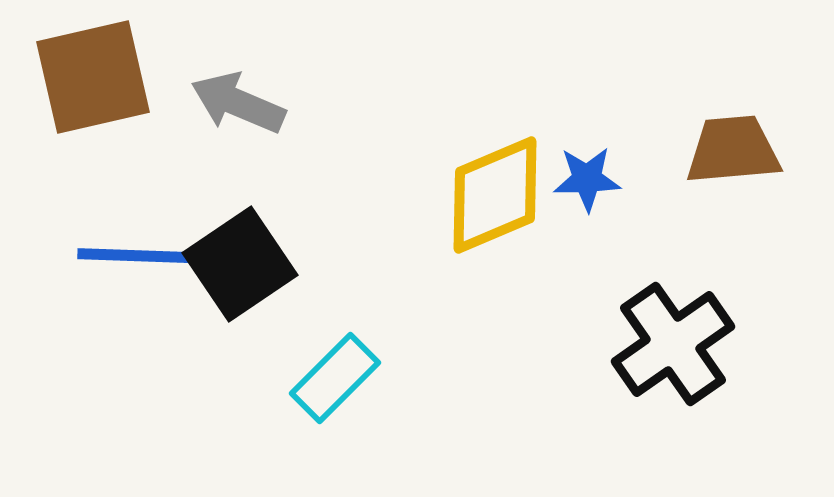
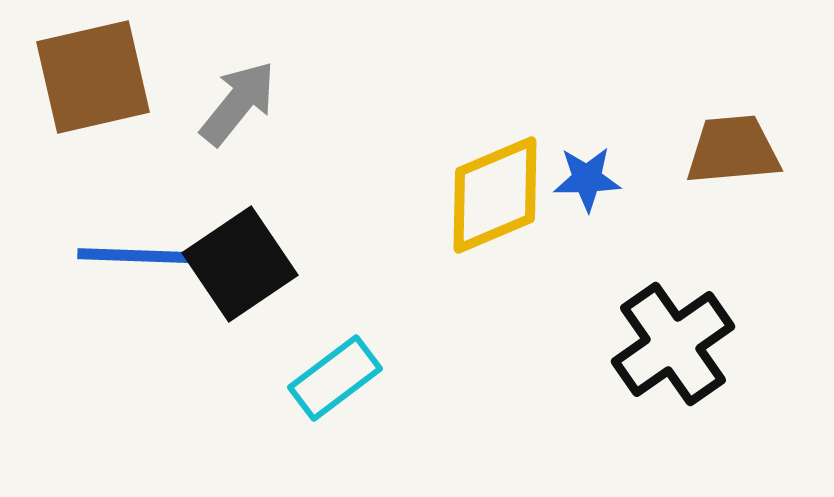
gray arrow: rotated 106 degrees clockwise
cyan rectangle: rotated 8 degrees clockwise
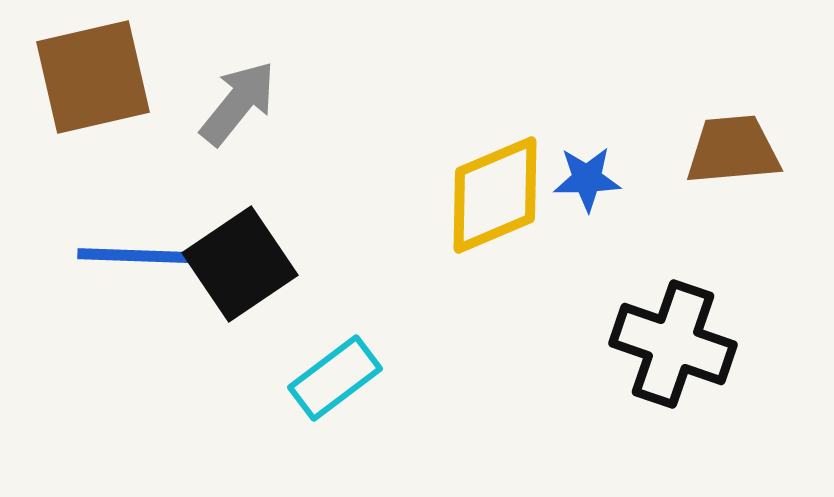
black cross: rotated 36 degrees counterclockwise
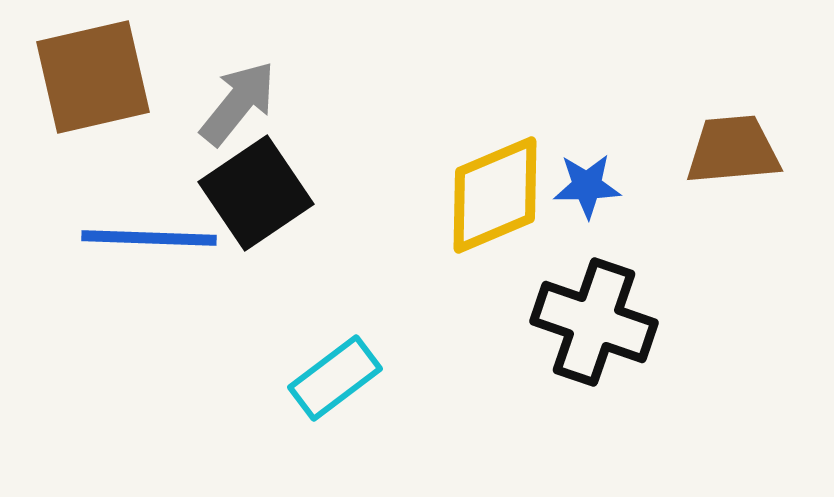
blue star: moved 7 px down
blue line: moved 4 px right, 18 px up
black square: moved 16 px right, 71 px up
black cross: moved 79 px left, 22 px up
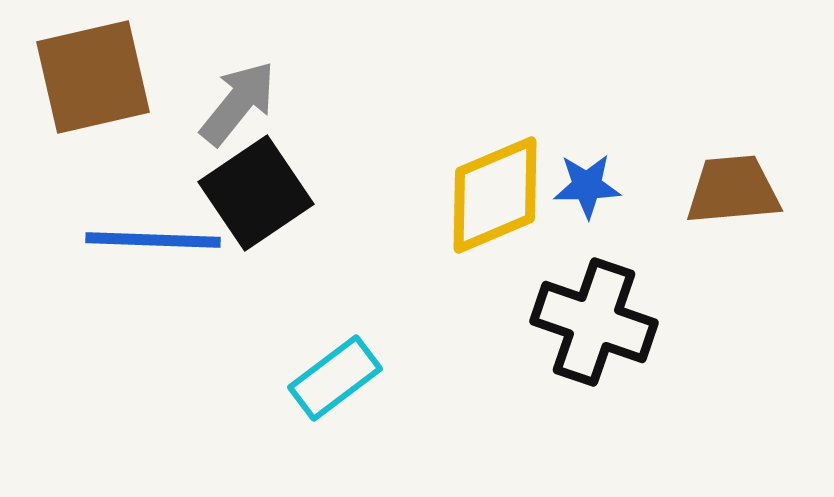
brown trapezoid: moved 40 px down
blue line: moved 4 px right, 2 px down
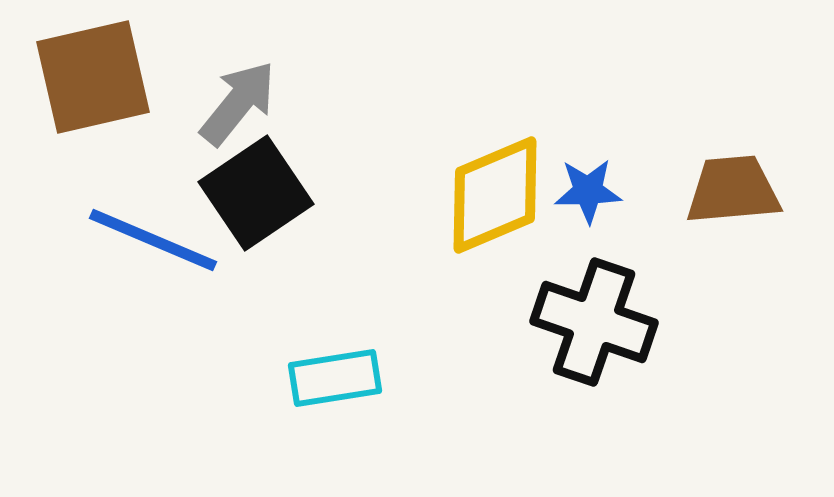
blue star: moved 1 px right, 5 px down
blue line: rotated 21 degrees clockwise
cyan rectangle: rotated 28 degrees clockwise
